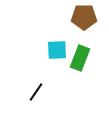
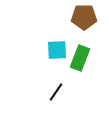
black line: moved 20 px right
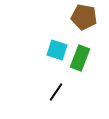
brown pentagon: rotated 10 degrees clockwise
cyan square: rotated 20 degrees clockwise
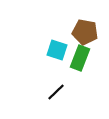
brown pentagon: moved 1 px right, 15 px down
black line: rotated 12 degrees clockwise
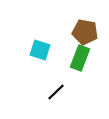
cyan square: moved 17 px left
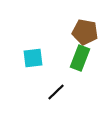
cyan square: moved 7 px left, 8 px down; rotated 25 degrees counterclockwise
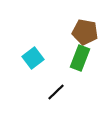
cyan square: rotated 30 degrees counterclockwise
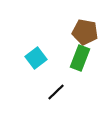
cyan square: moved 3 px right
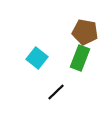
cyan square: moved 1 px right; rotated 15 degrees counterclockwise
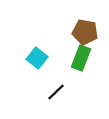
green rectangle: moved 1 px right
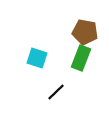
cyan square: rotated 20 degrees counterclockwise
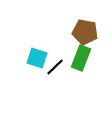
black line: moved 1 px left, 25 px up
